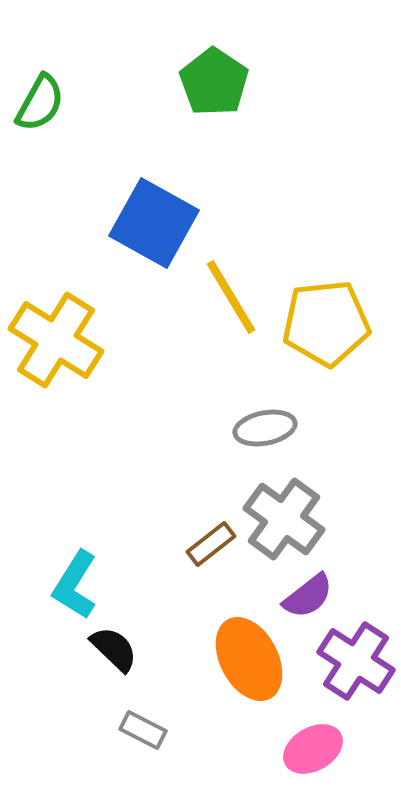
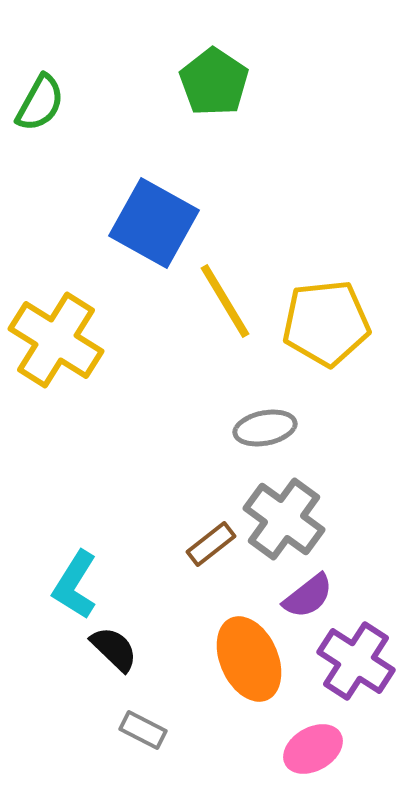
yellow line: moved 6 px left, 4 px down
orange ellipse: rotated 4 degrees clockwise
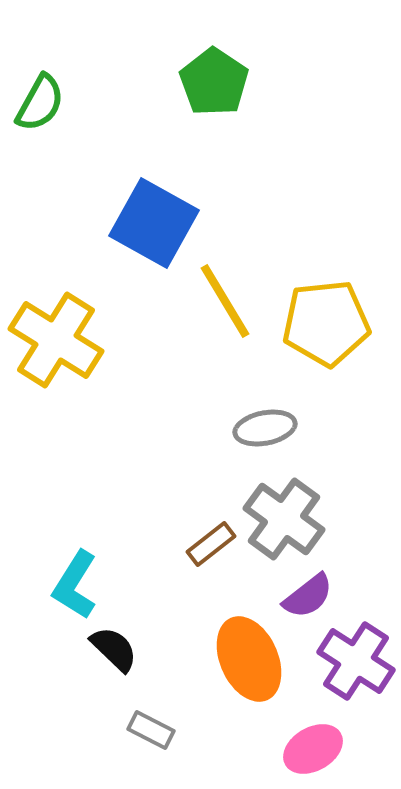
gray rectangle: moved 8 px right
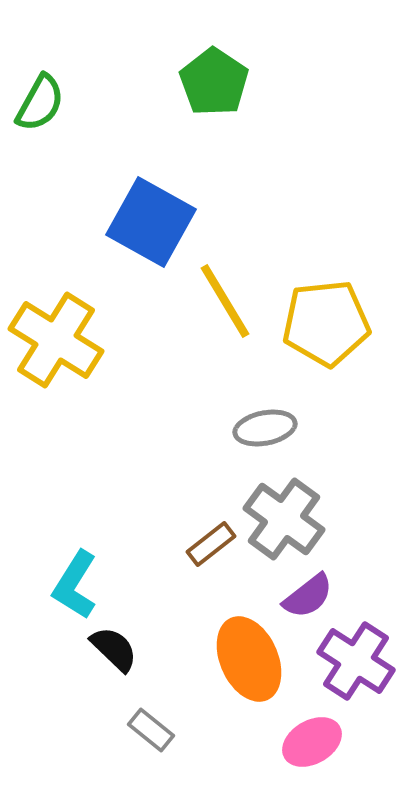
blue square: moved 3 px left, 1 px up
gray rectangle: rotated 12 degrees clockwise
pink ellipse: moved 1 px left, 7 px up
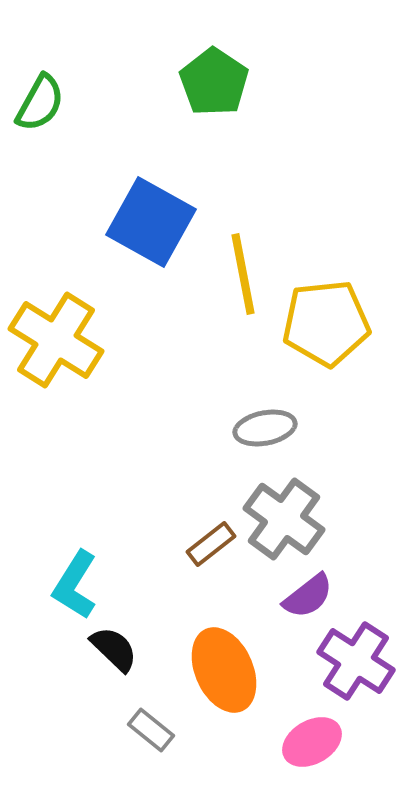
yellow line: moved 18 px right, 27 px up; rotated 20 degrees clockwise
orange ellipse: moved 25 px left, 11 px down
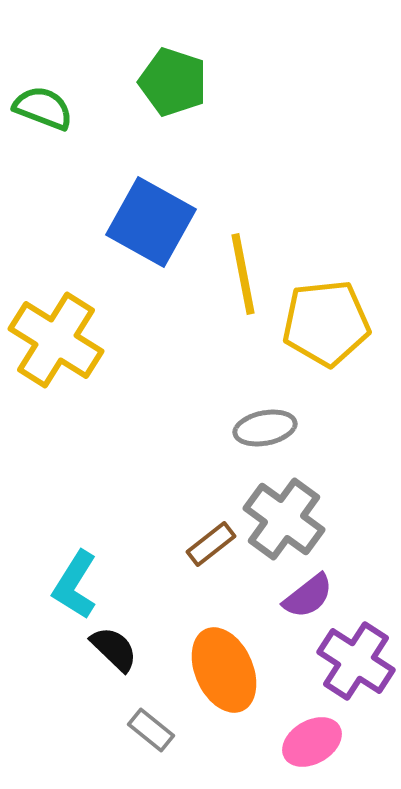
green pentagon: moved 41 px left; rotated 16 degrees counterclockwise
green semicircle: moved 3 px right, 5 px down; rotated 98 degrees counterclockwise
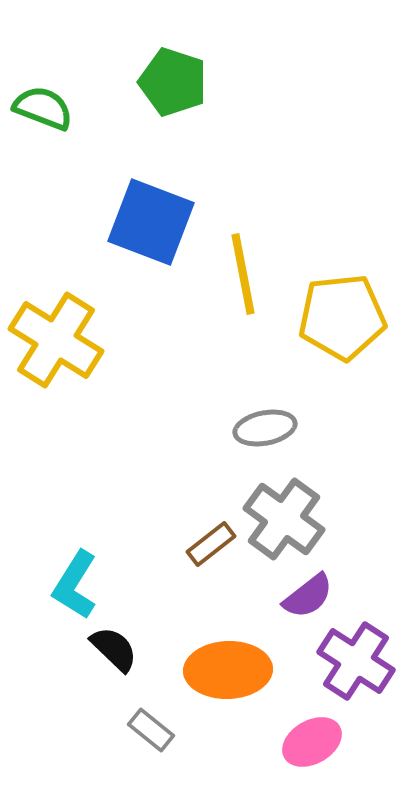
blue square: rotated 8 degrees counterclockwise
yellow pentagon: moved 16 px right, 6 px up
orange ellipse: moved 4 px right; rotated 68 degrees counterclockwise
